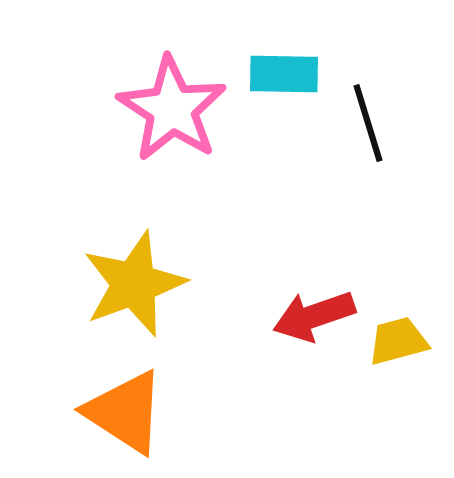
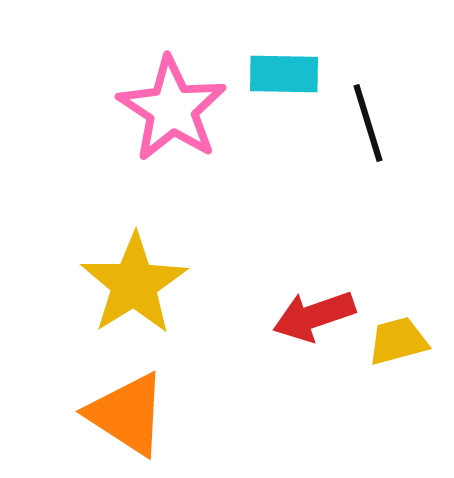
yellow star: rotated 12 degrees counterclockwise
orange triangle: moved 2 px right, 2 px down
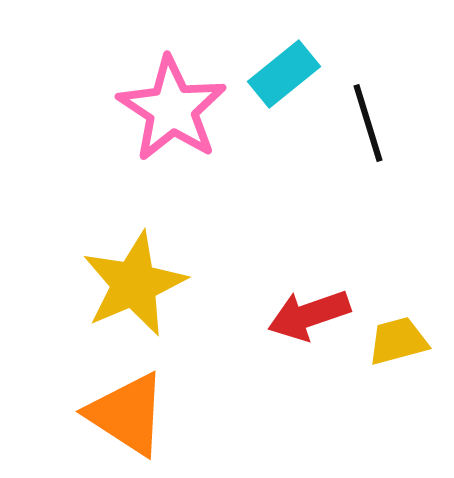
cyan rectangle: rotated 40 degrees counterclockwise
yellow star: rotated 9 degrees clockwise
red arrow: moved 5 px left, 1 px up
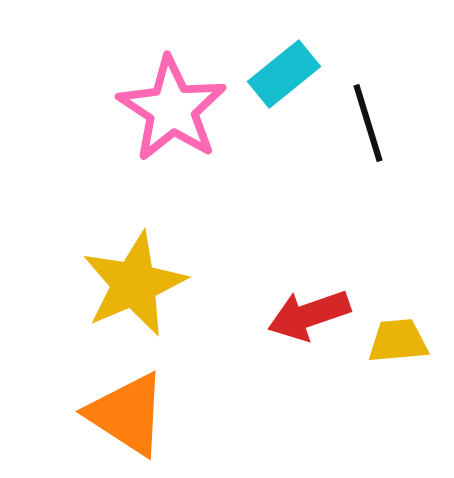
yellow trapezoid: rotated 10 degrees clockwise
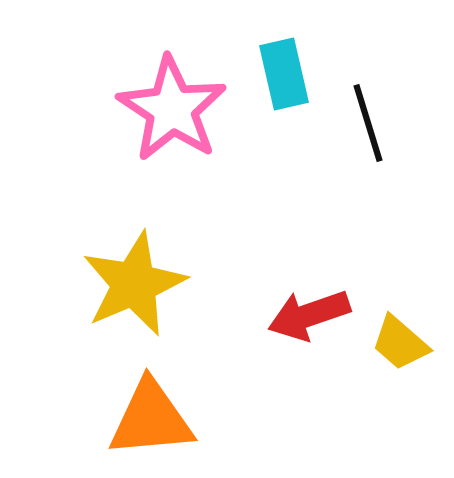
cyan rectangle: rotated 64 degrees counterclockwise
yellow trapezoid: moved 2 px right, 2 px down; rotated 134 degrees counterclockwise
orange triangle: moved 24 px right, 5 px down; rotated 38 degrees counterclockwise
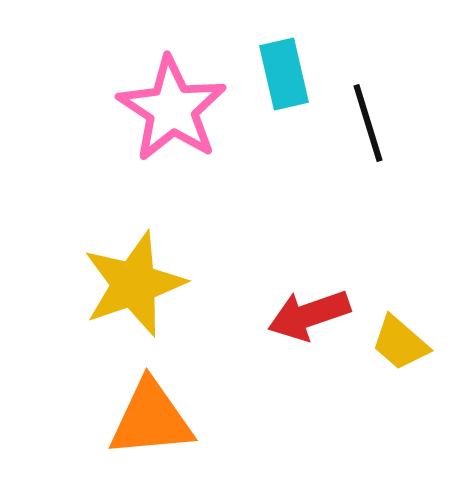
yellow star: rotated 4 degrees clockwise
